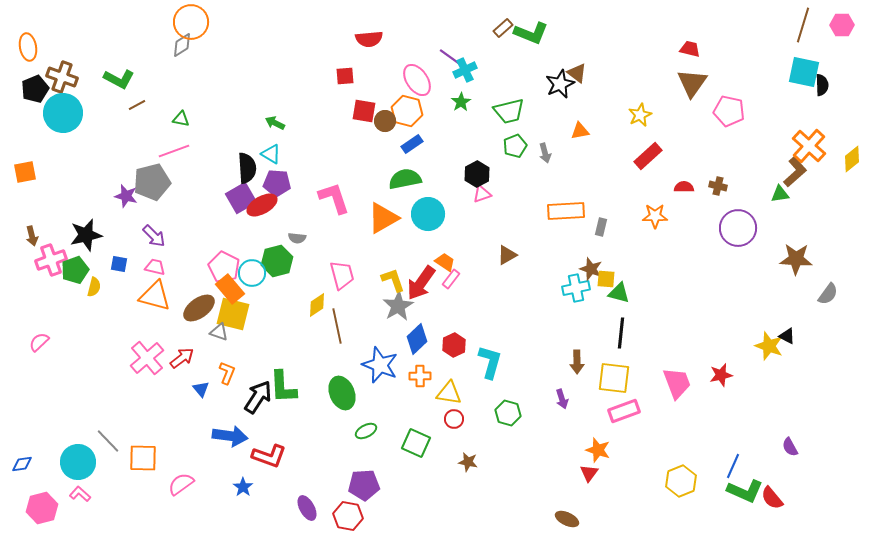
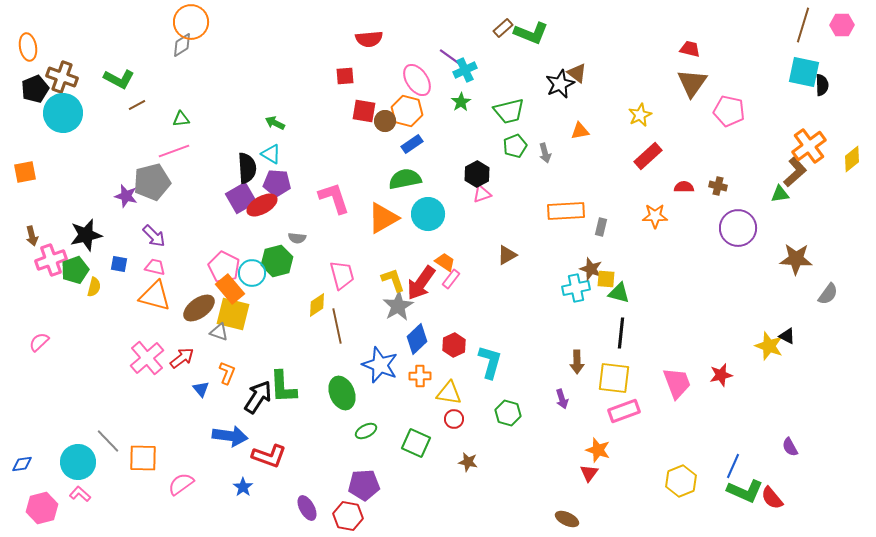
green triangle at (181, 119): rotated 18 degrees counterclockwise
orange cross at (809, 146): rotated 12 degrees clockwise
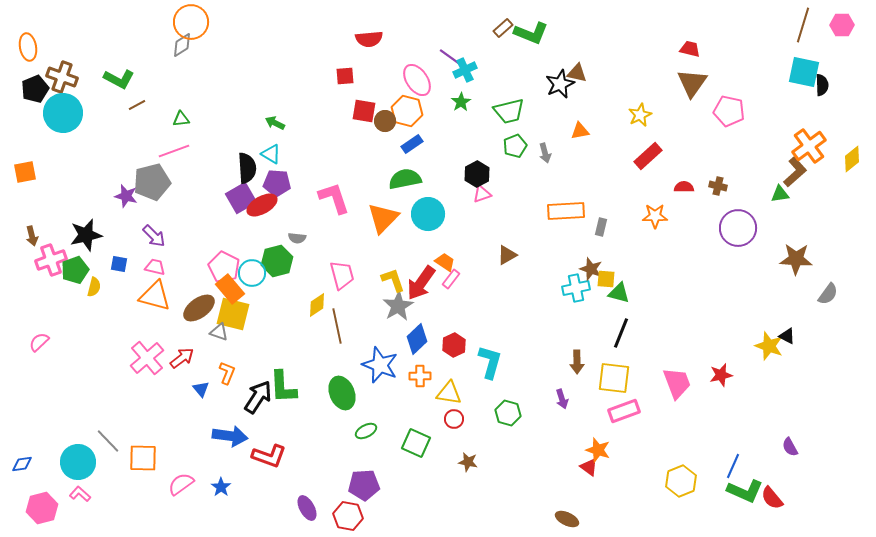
brown triangle at (577, 73): rotated 25 degrees counterclockwise
orange triangle at (383, 218): rotated 16 degrees counterclockwise
black line at (621, 333): rotated 16 degrees clockwise
red triangle at (589, 473): moved 6 px up; rotated 30 degrees counterclockwise
blue star at (243, 487): moved 22 px left
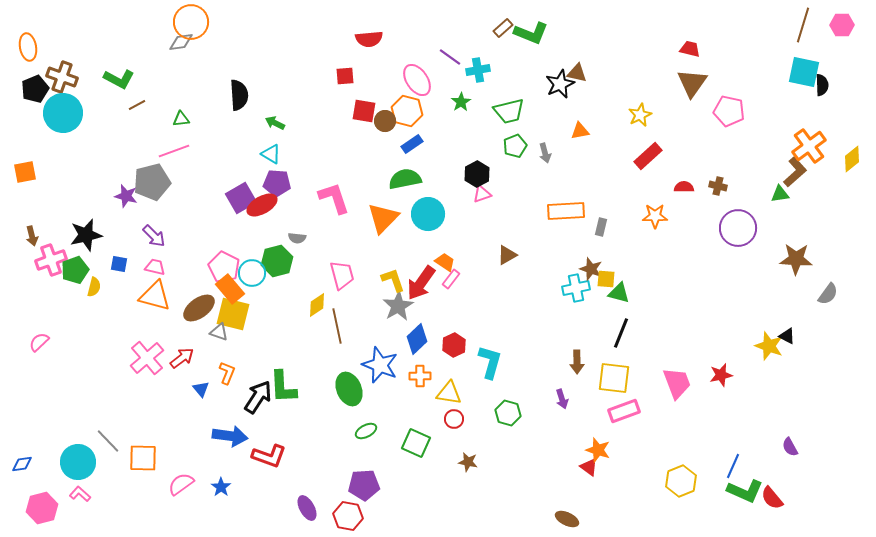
gray diamond at (182, 45): moved 1 px left, 3 px up; rotated 25 degrees clockwise
cyan cross at (465, 70): moved 13 px right; rotated 15 degrees clockwise
black semicircle at (247, 168): moved 8 px left, 73 px up
green ellipse at (342, 393): moved 7 px right, 4 px up
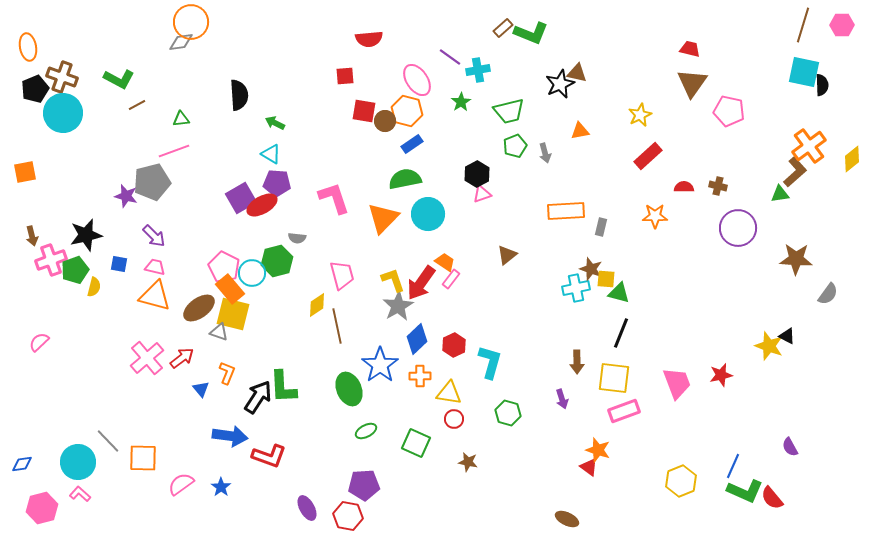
brown triangle at (507, 255): rotated 10 degrees counterclockwise
blue star at (380, 365): rotated 15 degrees clockwise
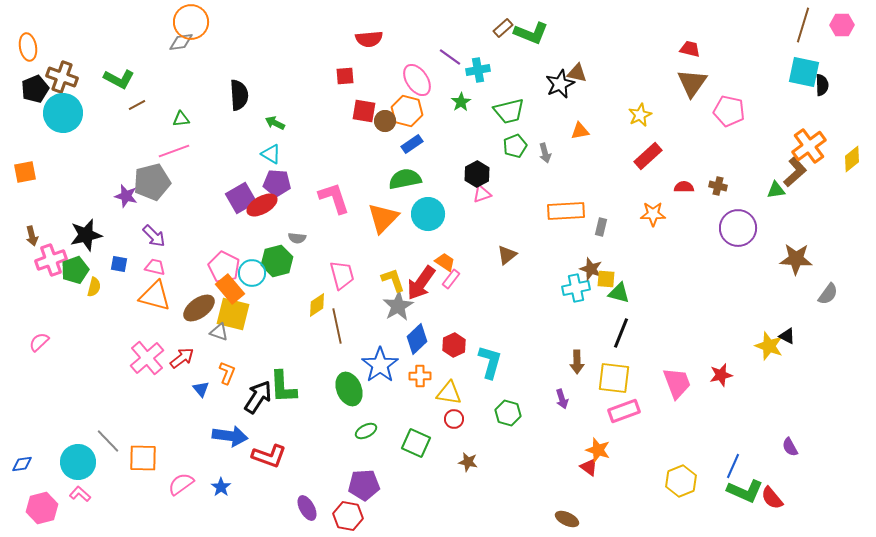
green triangle at (780, 194): moved 4 px left, 4 px up
orange star at (655, 216): moved 2 px left, 2 px up
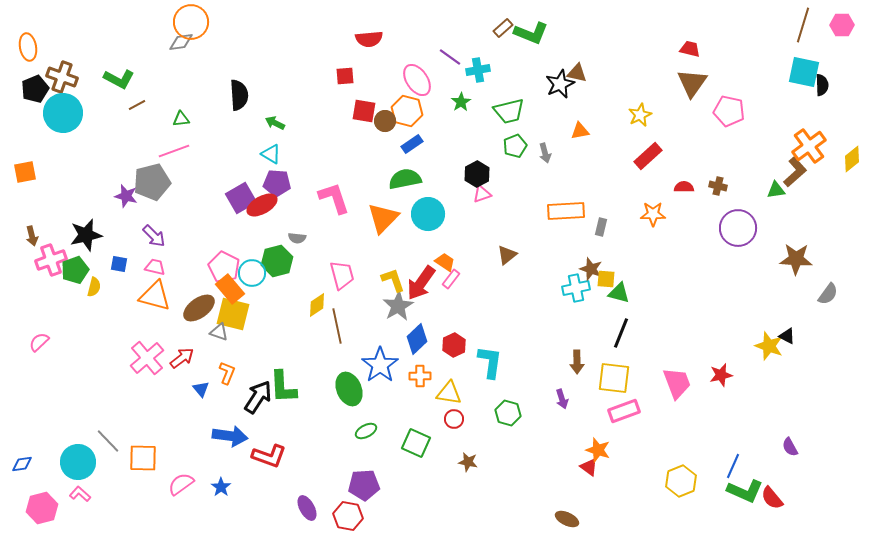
cyan L-shape at (490, 362): rotated 8 degrees counterclockwise
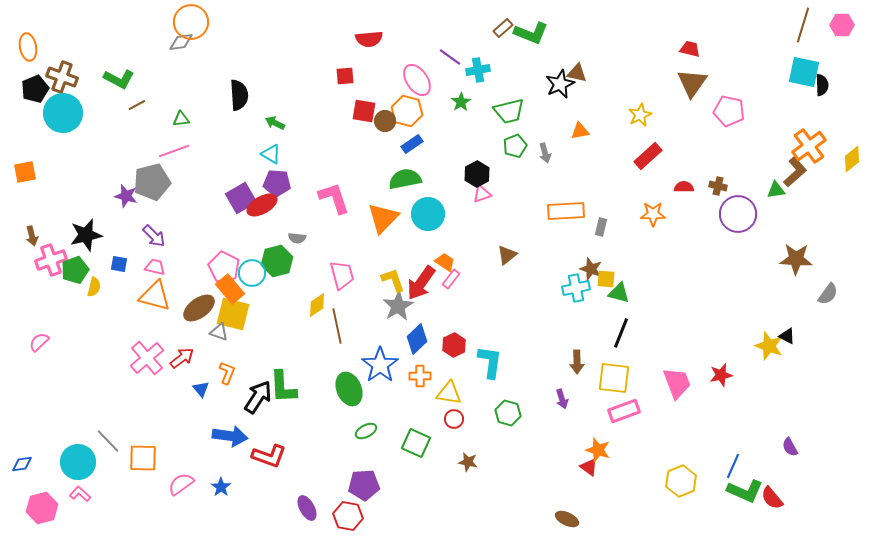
purple circle at (738, 228): moved 14 px up
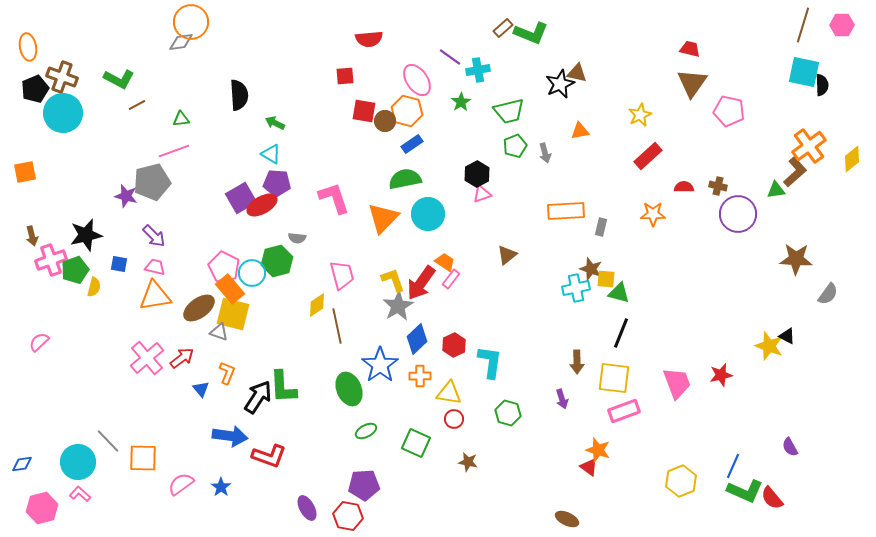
orange triangle at (155, 296): rotated 24 degrees counterclockwise
